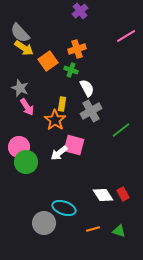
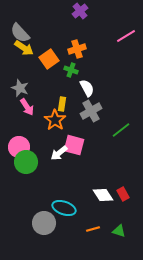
orange square: moved 1 px right, 2 px up
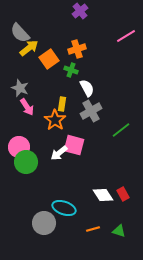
yellow arrow: moved 5 px right; rotated 72 degrees counterclockwise
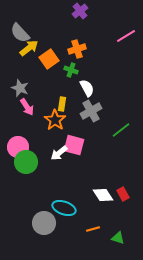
pink circle: moved 1 px left
green triangle: moved 1 px left, 7 px down
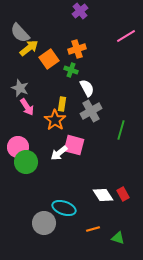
green line: rotated 36 degrees counterclockwise
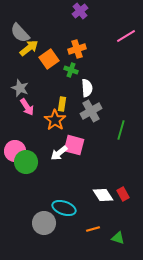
white semicircle: rotated 24 degrees clockwise
pink circle: moved 3 px left, 4 px down
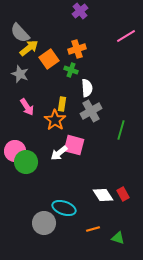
gray star: moved 14 px up
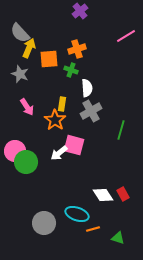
yellow arrow: rotated 30 degrees counterclockwise
orange square: rotated 30 degrees clockwise
cyan ellipse: moved 13 px right, 6 px down
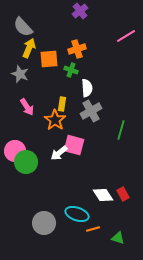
gray semicircle: moved 3 px right, 6 px up
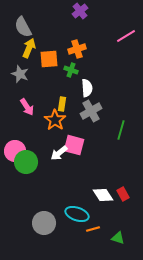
gray semicircle: rotated 15 degrees clockwise
